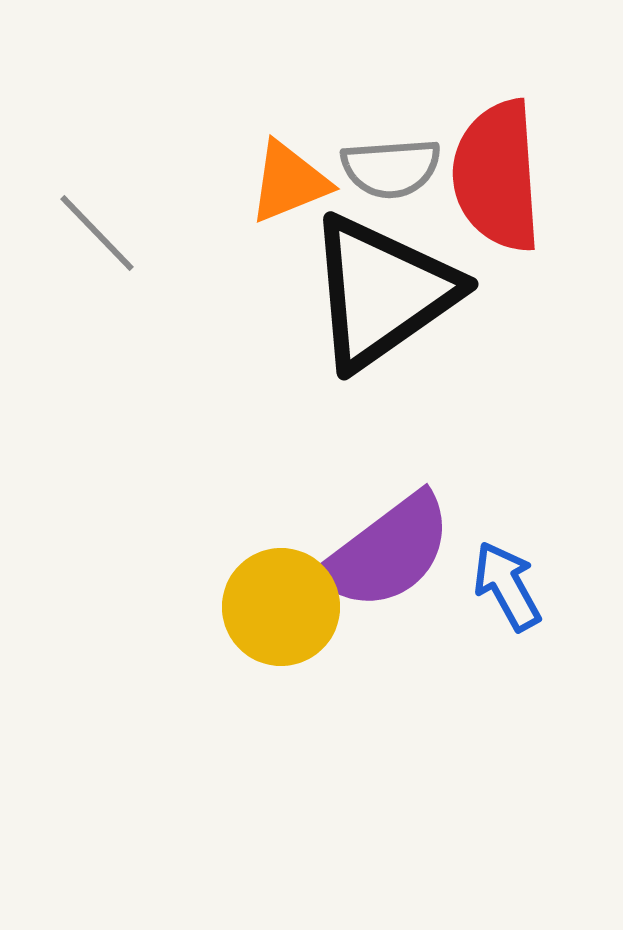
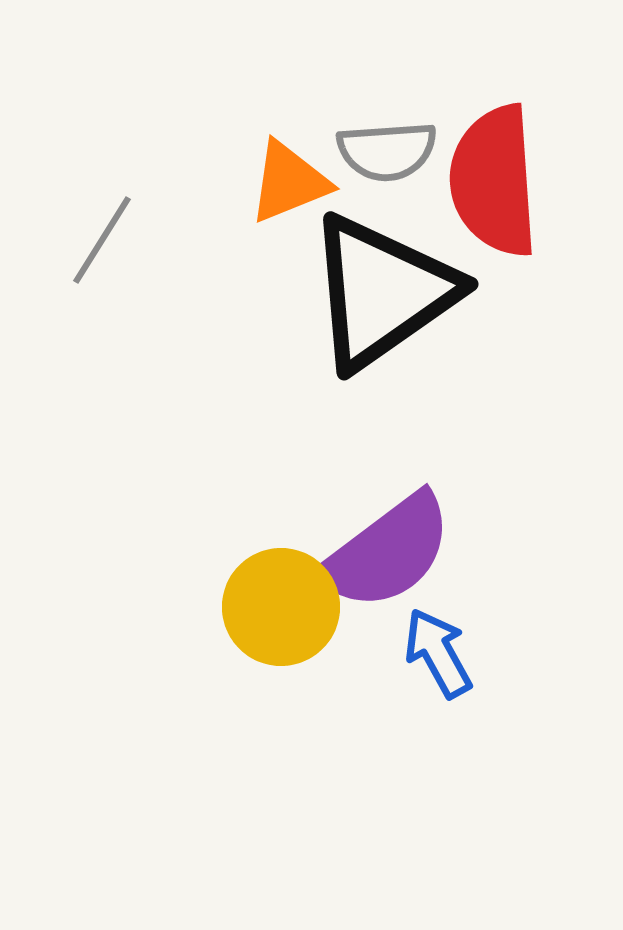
gray semicircle: moved 4 px left, 17 px up
red semicircle: moved 3 px left, 5 px down
gray line: moved 5 px right, 7 px down; rotated 76 degrees clockwise
blue arrow: moved 69 px left, 67 px down
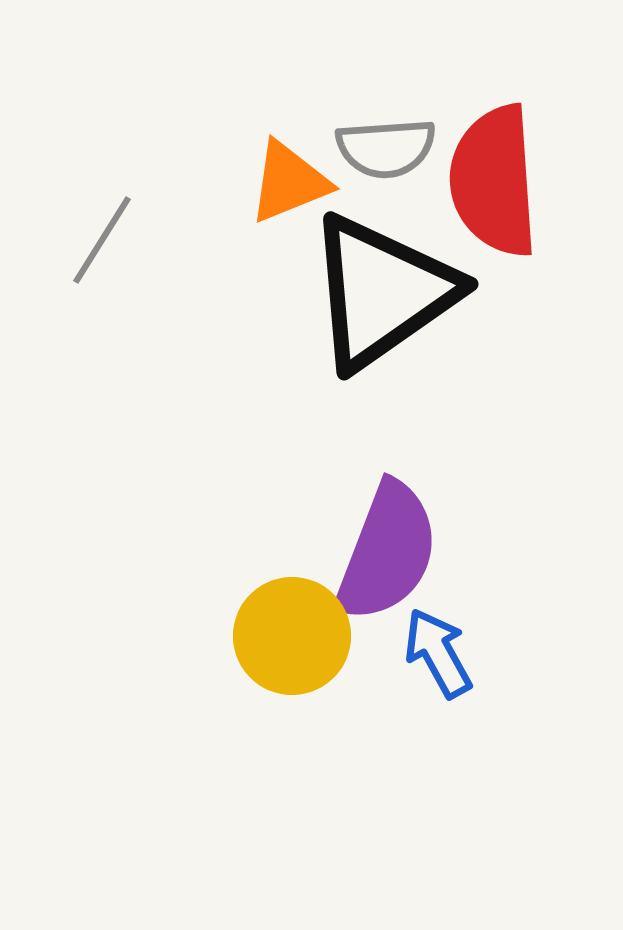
gray semicircle: moved 1 px left, 3 px up
purple semicircle: rotated 32 degrees counterclockwise
yellow circle: moved 11 px right, 29 px down
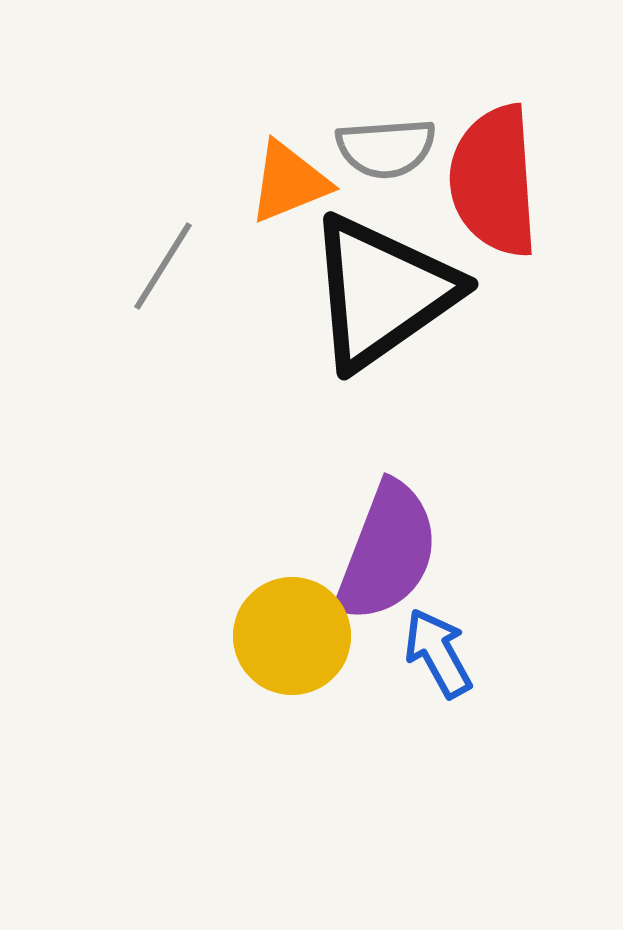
gray line: moved 61 px right, 26 px down
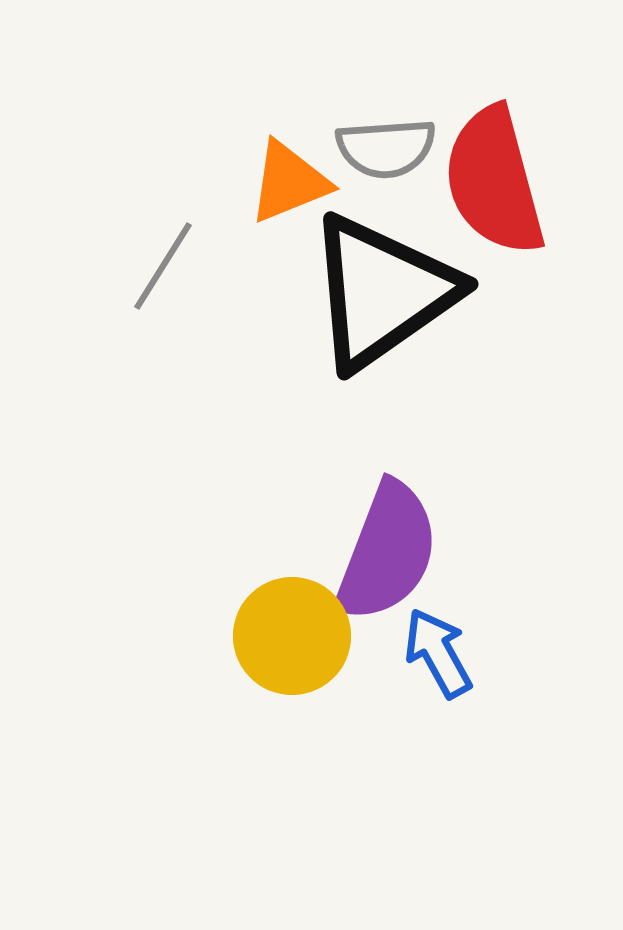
red semicircle: rotated 11 degrees counterclockwise
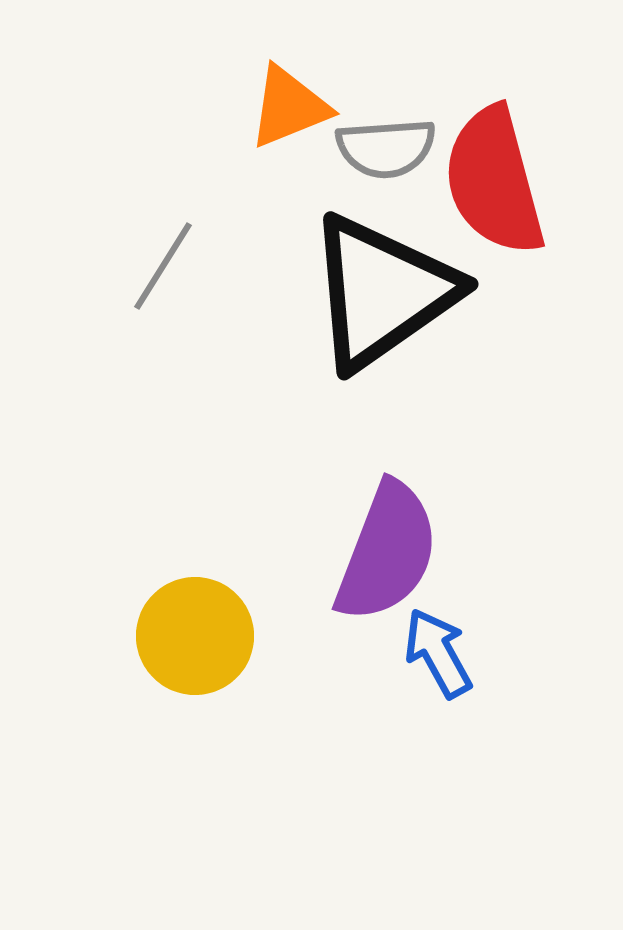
orange triangle: moved 75 px up
yellow circle: moved 97 px left
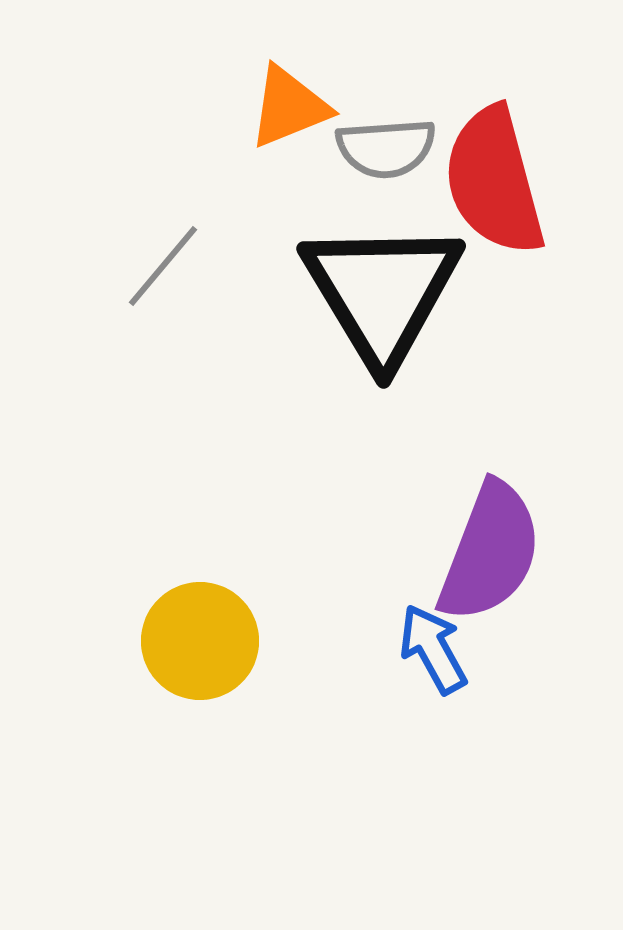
gray line: rotated 8 degrees clockwise
black triangle: rotated 26 degrees counterclockwise
purple semicircle: moved 103 px right
yellow circle: moved 5 px right, 5 px down
blue arrow: moved 5 px left, 4 px up
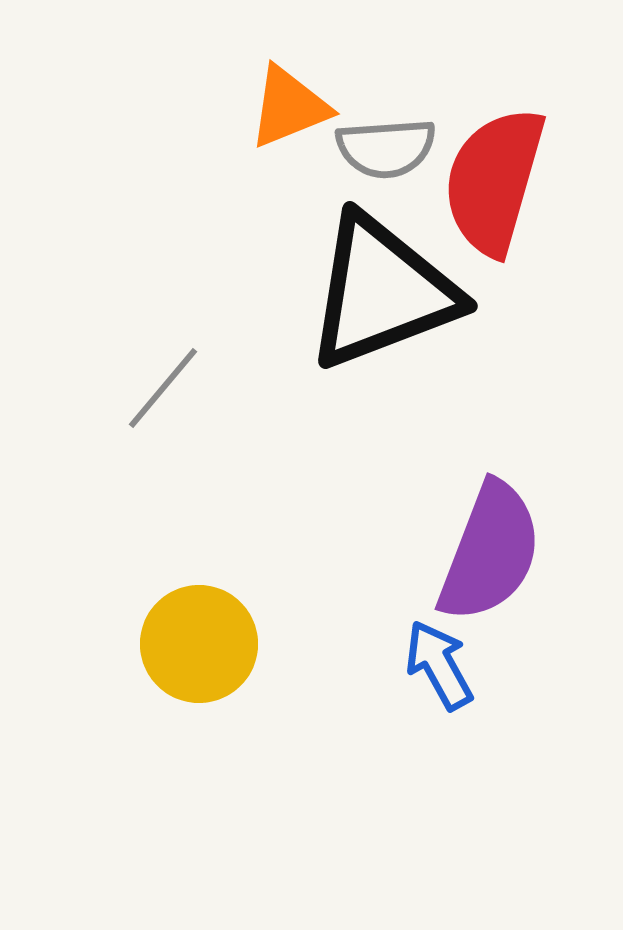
red semicircle: rotated 31 degrees clockwise
gray line: moved 122 px down
black triangle: rotated 40 degrees clockwise
yellow circle: moved 1 px left, 3 px down
blue arrow: moved 6 px right, 16 px down
